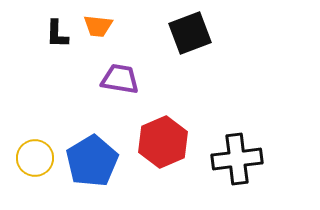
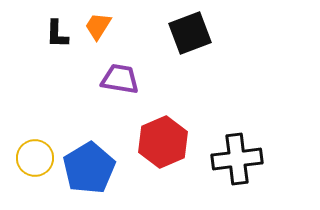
orange trapezoid: rotated 116 degrees clockwise
blue pentagon: moved 3 px left, 7 px down
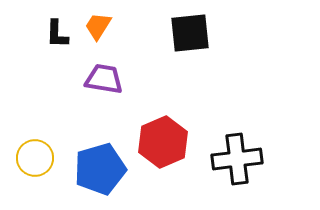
black square: rotated 15 degrees clockwise
purple trapezoid: moved 16 px left
blue pentagon: moved 11 px right, 1 px down; rotated 15 degrees clockwise
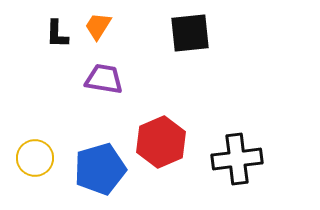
red hexagon: moved 2 px left
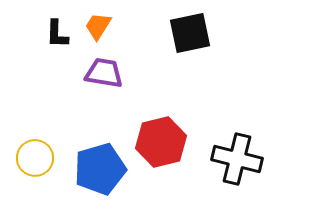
black square: rotated 6 degrees counterclockwise
purple trapezoid: moved 6 px up
red hexagon: rotated 9 degrees clockwise
black cross: rotated 21 degrees clockwise
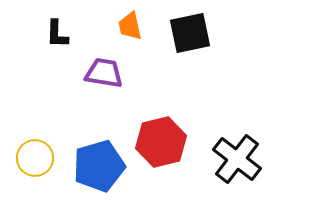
orange trapezoid: moved 32 px right; rotated 44 degrees counterclockwise
black cross: rotated 24 degrees clockwise
blue pentagon: moved 1 px left, 3 px up
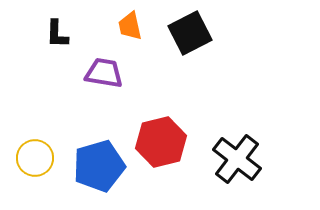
black square: rotated 15 degrees counterclockwise
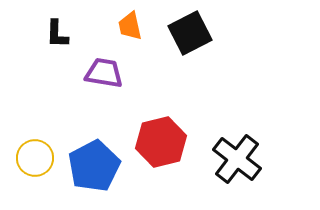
blue pentagon: moved 5 px left; rotated 12 degrees counterclockwise
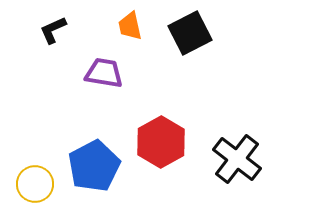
black L-shape: moved 4 px left, 4 px up; rotated 64 degrees clockwise
red hexagon: rotated 15 degrees counterclockwise
yellow circle: moved 26 px down
